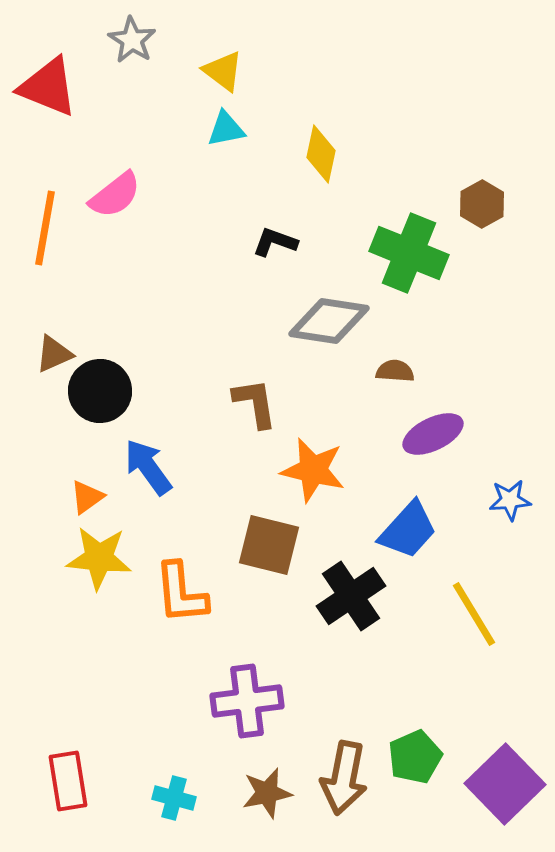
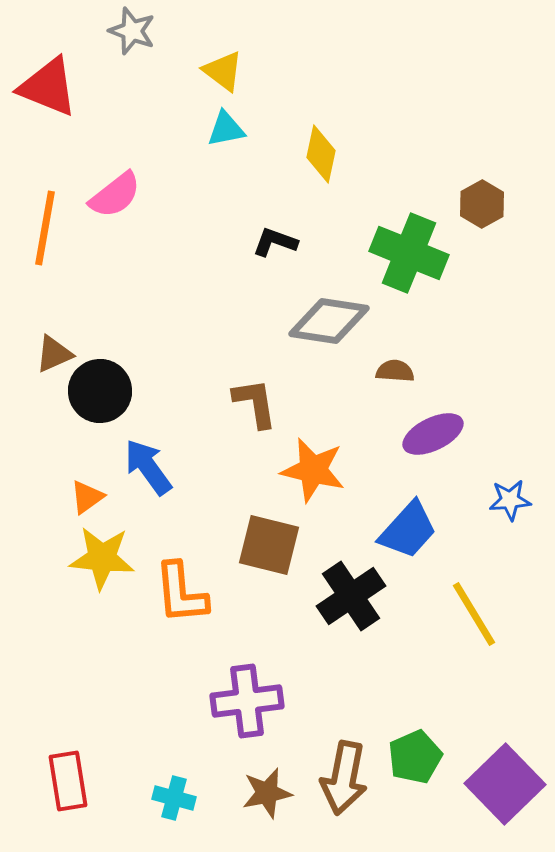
gray star: moved 9 px up; rotated 12 degrees counterclockwise
yellow star: moved 3 px right
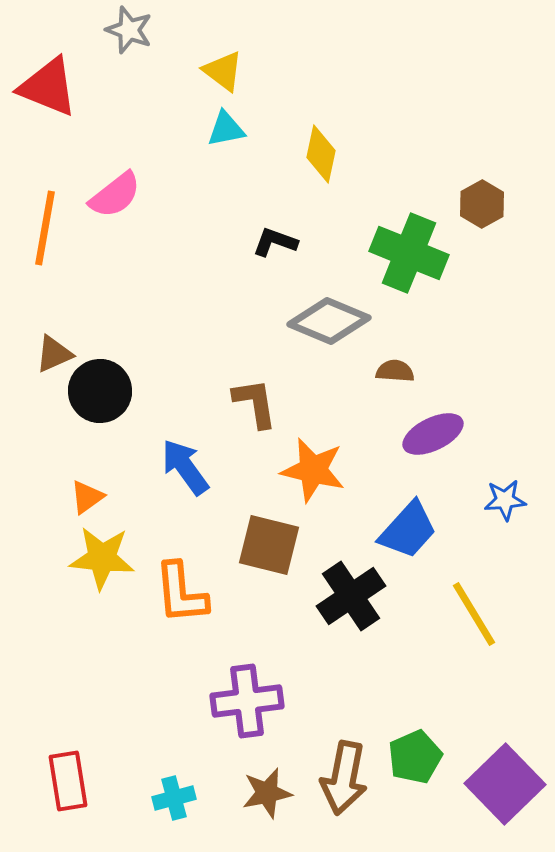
gray star: moved 3 px left, 1 px up
gray diamond: rotated 14 degrees clockwise
blue arrow: moved 37 px right
blue star: moved 5 px left
cyan cross: rotated 30 degrees counterclockwise
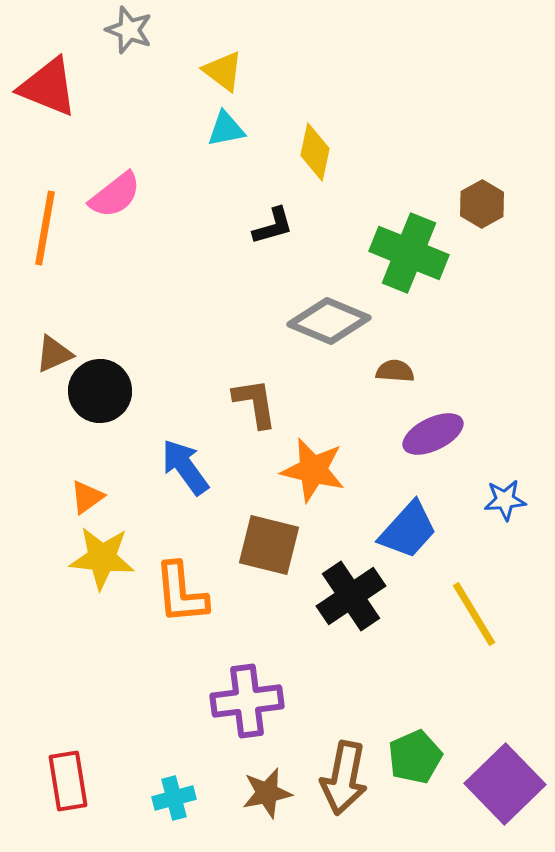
yellow diamond: moved 6 px left, 2 px up
black L-shape: moved 2 px left, 16 px up; rotated 144 degrees clockwise
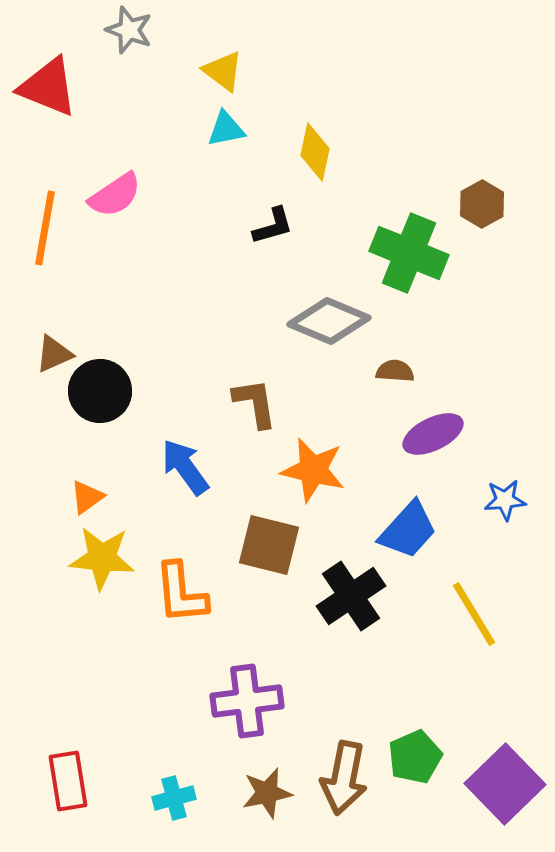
pink semicircle: rotated 4 degrees clockwise
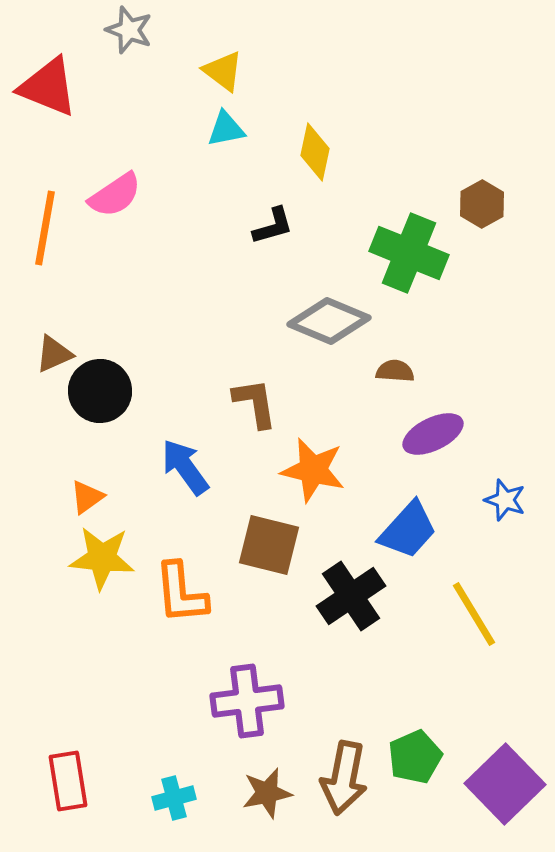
blue star: rotated 24 degrees clockwise
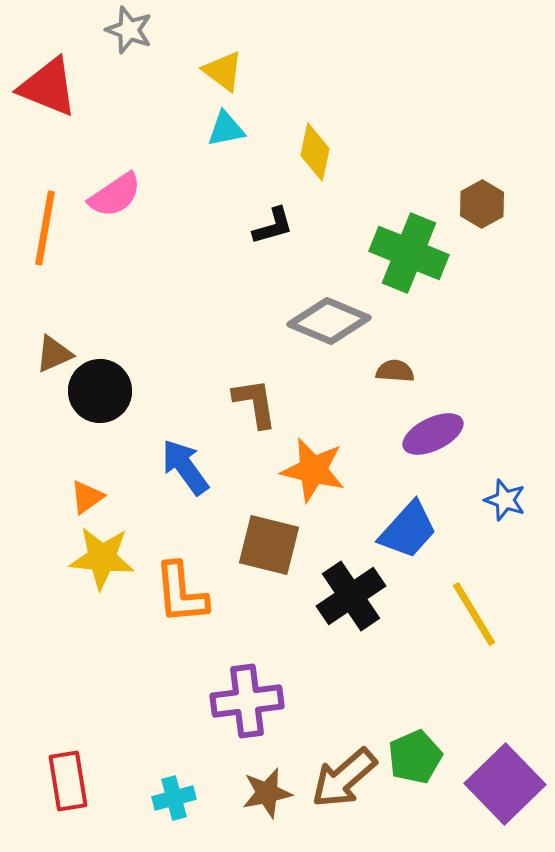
brown arrow: rotated 38 degrees clockwise
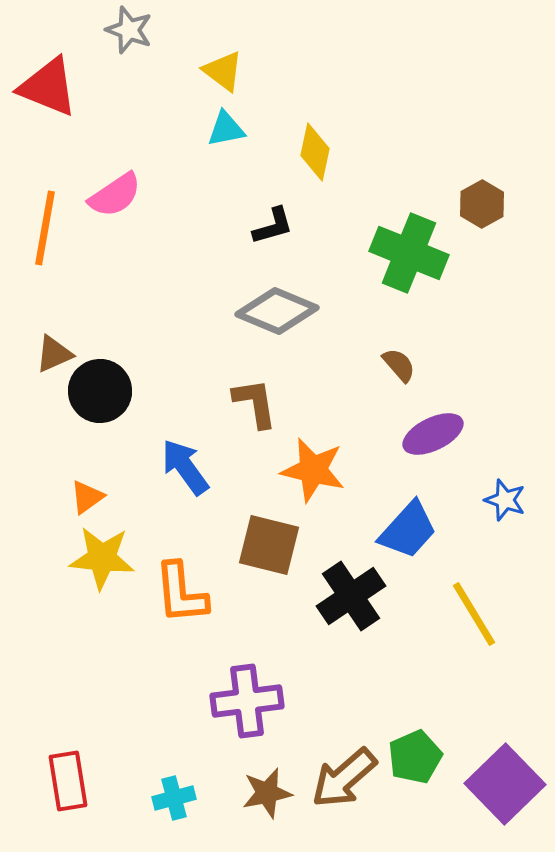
gray diamond: moved 52 px left, 10 px up
brown semicircle: moved 4 px right, 6 px up; rotated 45 degrees clockwise
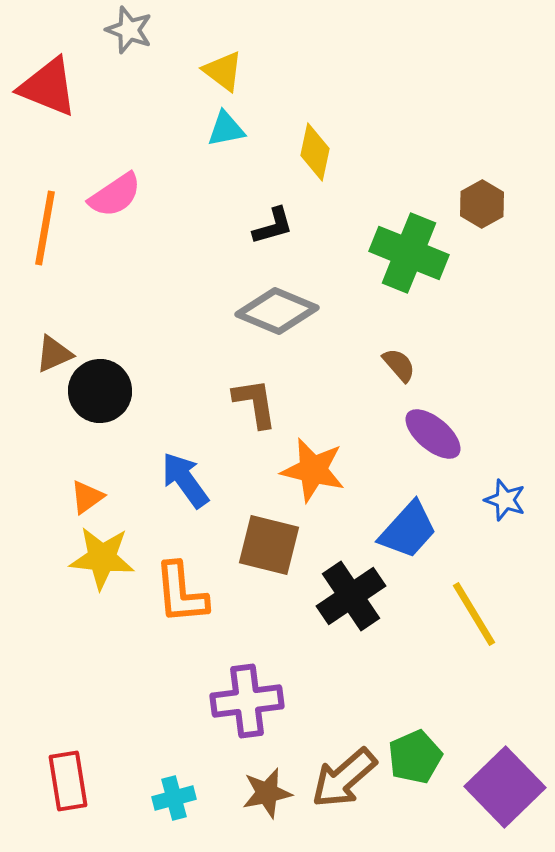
purple ellipse: rotated 66 degrees clockwise
blue arrow: moved 13 px down
purple square: moved 3 px down
